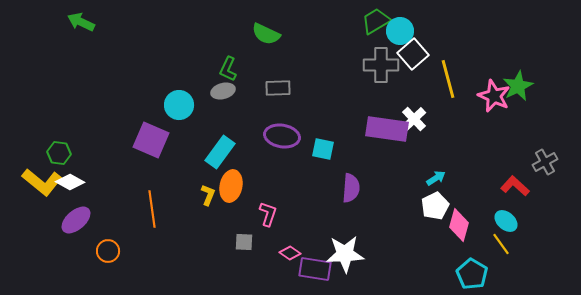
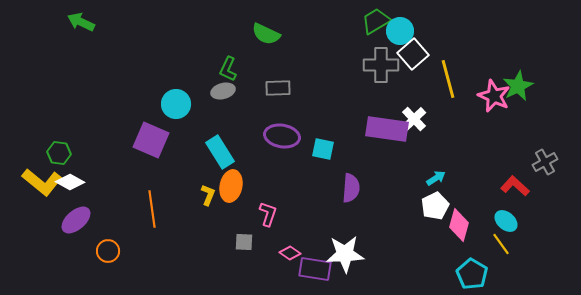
cyan circle at (179, 105): moved 3 px left, 1 px up
cyan rectangle at (220, 152): rotated 68 degrees counterclockwise
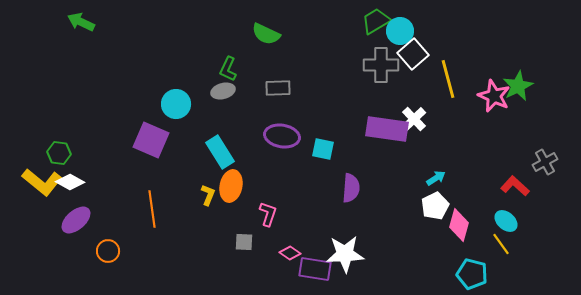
cyan pentagon at (472, 274): rotated 16 degrees counterclockwise
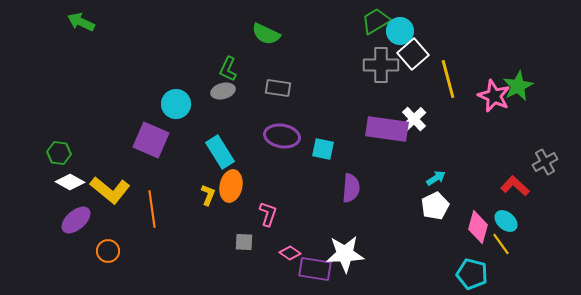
gray rectangle at (278, 88): rotated 10 degrees clockwise
yellow L-shape at (42, 182): moved 68 px right, 8 px down
pink diamond at (459, 225): moved 19 px right, 2 px down
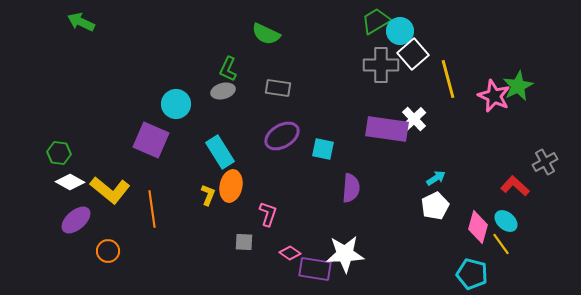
purple ellipse at (282, 136): rotated 40 degrees counterclockwise
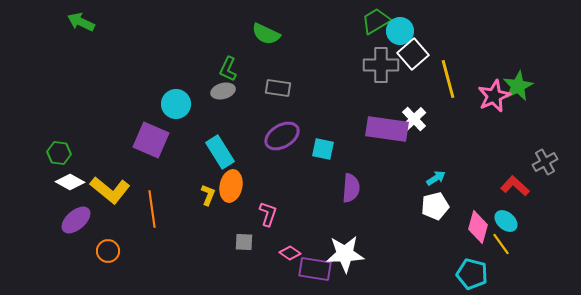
pink star at (494, 96): rotated 24 degrees clockwise
white pentagon at (435, 206): rotated 12 degrees clockwise
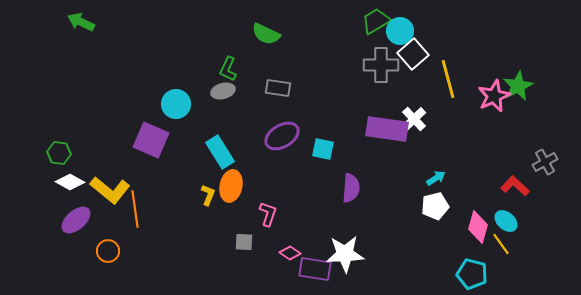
orange line at (152, 209): moved 17 px left
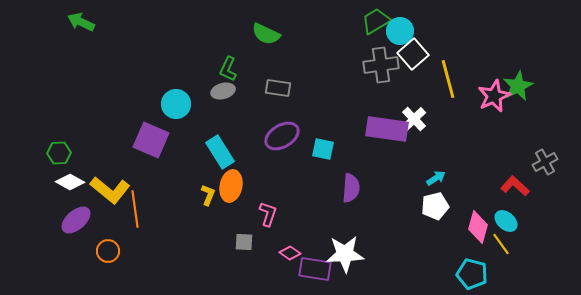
gray cross at (381, 65): rotated 8 degrees counterclockwise
green hexagon at (59, 153): rotated 10 degrees counterclockwise
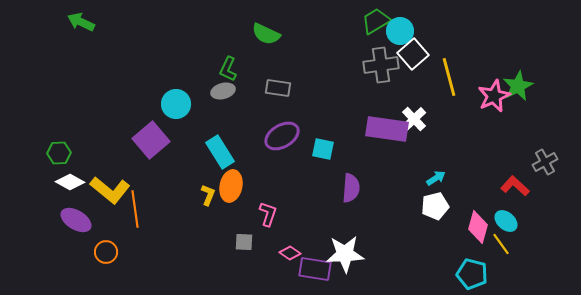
yellow line at (448, 79): moved 1 px right, 2 px up
purple square at (151, 140): rotated 27 degrees clockwise
purple ellipse at (76, 220): rotated 72 degrees clockwise
orange circle at (108, 251): moved 2 px left, 1 px down
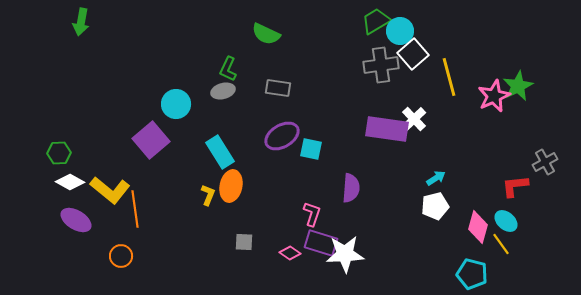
green arrow at (81, 22): rotated 104 degrees counterclockwise
cyan square at (323, 149): moved 12 px left
red L-shape at (515, 186): rotated 48 degrees counterclockwise
pink L-shape at (268, 214): moved 44 px right
orange circle at (106, 252): moved 15 px right, 4 px down
purple rectangle at (315, 269): moved 6 px right, 26 px up; rotated 8 degrees clockwise
